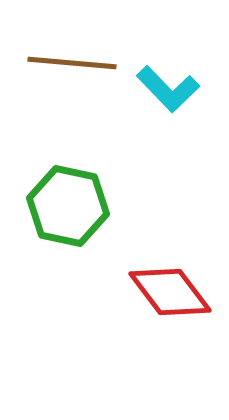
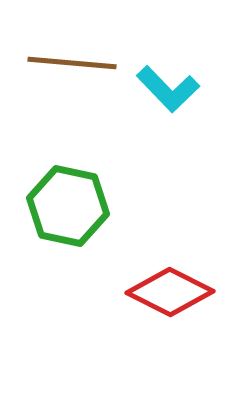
red diamond: rotated 26 degrees counterclockwise
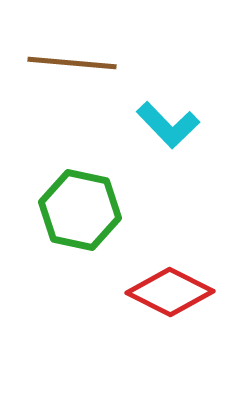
cyan L-shape: moved 36 px down
green hexagon: moved 12 px right, 4 px down
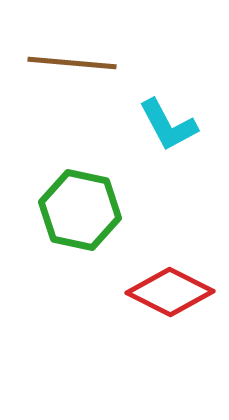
cyan L-shape: rotated 16 degrees clockwise
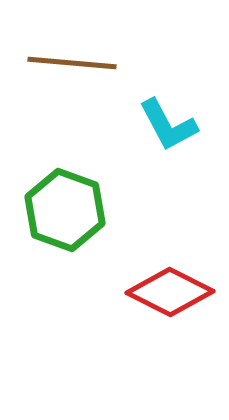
green hexagon: moved 15 px left; rotated 8 degrees clockwise
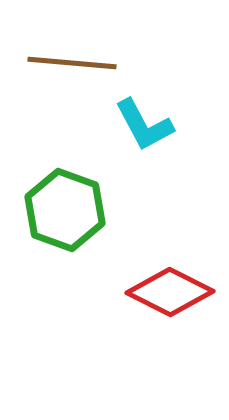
cyan L-shape: moved 24 px left
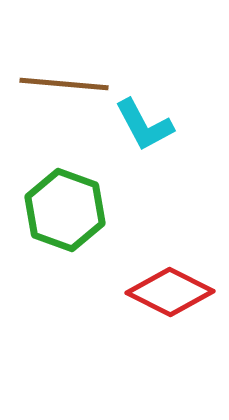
brown line: moved 8 px left, 21 px down
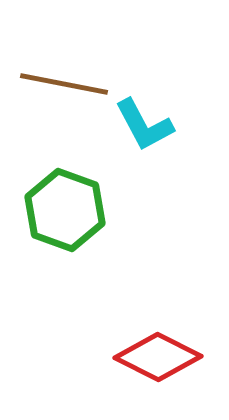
brown line: rotated 6 degrees clockwise
red diamond: moved 12 px left, 65 px down
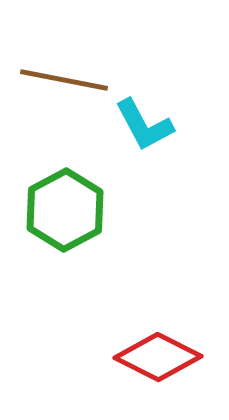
brown line: moved 4 px up
green hexagon: rotated 12 degrees clockwise
